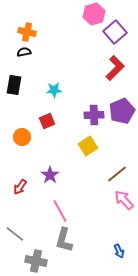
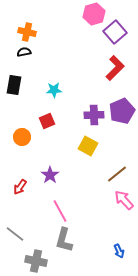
yellow square: rotated 30 degrees counterclockwise
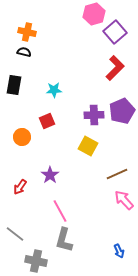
black semicircle: rotated 24 degrees clockwise
brown line: rotated 15 degrees clockwise
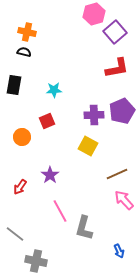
red L-shape: moved 2 px right; rotated 35 degrees clockwise
gray L-shape: moved 20 px right, 12 px up
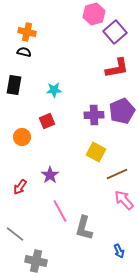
yellow square: moved 8 px right, 6 px down
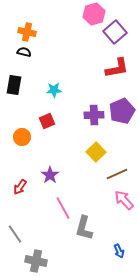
yellow square: rotated 18 degrees clockwise
pink line: moved 3 px right, 3 px up
gray line: rotated 18 degrees clockwise
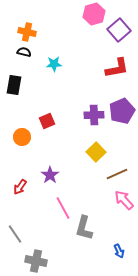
purple square: moved 4 px right, 2 px up
cyan star: moved 26 px up
